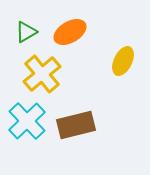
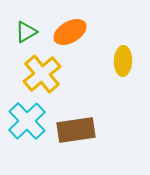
yellow ellipse: rotated 24 degrees counterclockwise
brown rectangle: moved 5 px down; rotated 6 degrees clockwise
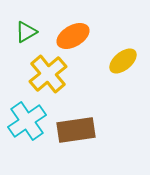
orange ellipse: moved 3 px right, 4 px down
yellow ellipse: rotated 48 degrees clockwise
yellow cross: moved 6 px right
cyan cross: rotated 9 degrees clockwise
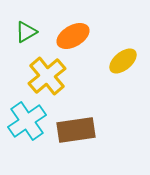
yellow cross: moved 1 px left, 2 px down
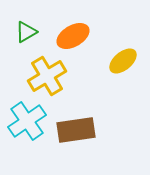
yellow cross: rotated 9 degrees clockwise
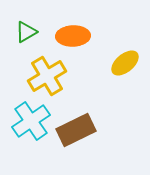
orange ellipse: rotated 28 degrees clockwise
yellow ellipse: moved 2 px right, 2 px down
cyan cross: moved 4 px right
brown rectangle: rotated 18 degrees counterclockwise
